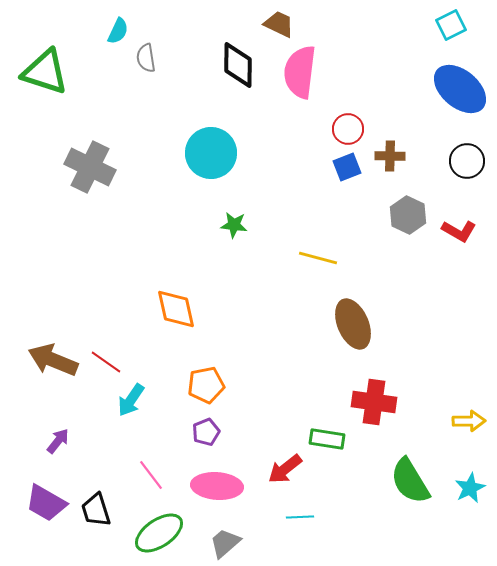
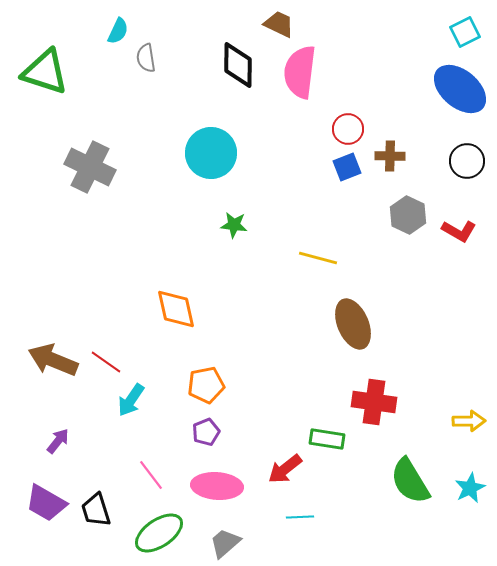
cyan square: moved 14 px right, 7 px down
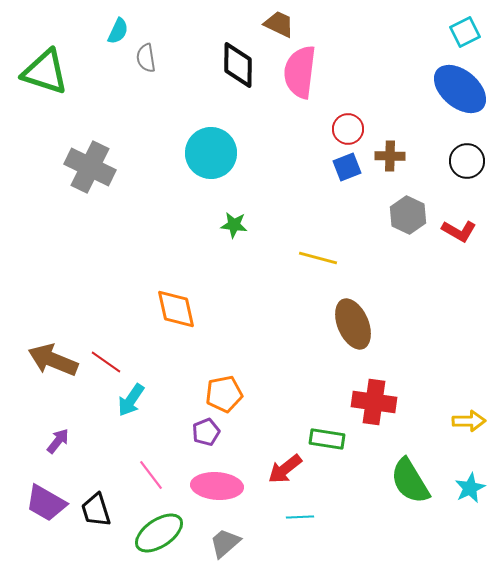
orange pentagon: moved 18 px right, 9 px down
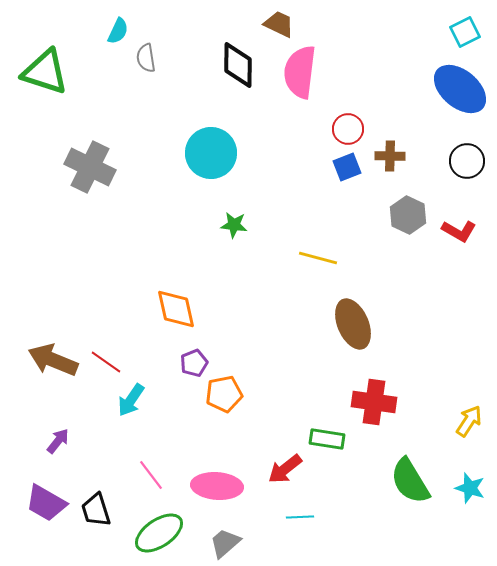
yellow arrow: rotated 56 degrees counterclockwise
purple pentagon: moved 12 px left, 69 px up
cyan star: rotated 28 degrees counterclockwise
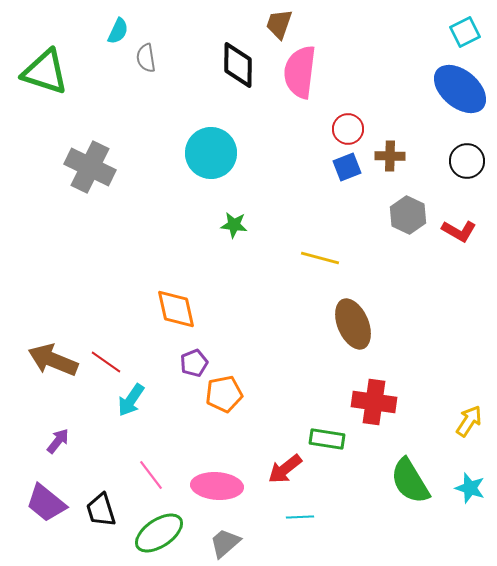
brown trapezoid: rotated 96 degrees counterclockwise
yellow line: moved 2 px right
purple trapezoid: rotated 9 degrees clockwise
black trapezoid: moved 5 px right
